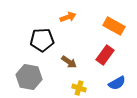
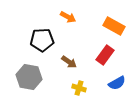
orange arrow: rotated 49 degrees clockwise
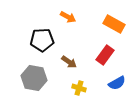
orange rectangle: moved 2 px up
gray hexagon: moved 5 px right, 1 px down
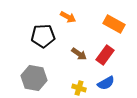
black pentagon: moved 1 px right, 4 px up
brown arrow: moved 10 px right, 8 px up
blue semicircle: moved 11 px left
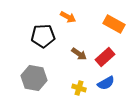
red rectangle: moved 2 px down; rotated 12 degrees clockwise
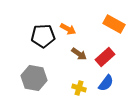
orange arrow: moved 12 px down
blue semicircle: rotated 24 degrees counterclockwise
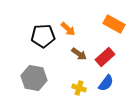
orange arrow: rotated 14 degrees clockwise
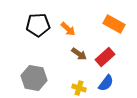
black pentagon: moved 5 px left, 11 px up
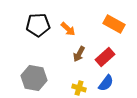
brown arrow: rotated 84 degrees clockwise
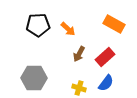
gray hexagon: rotated 10 degrees counterclockwise
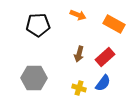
orange arrow: moved 10 px right, 14 px up; rotated 21 degrees counterclockwise
brown arrow: rotated 14 degrees counterclockwise
blue semicircle: moved 3 px left
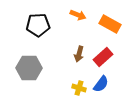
orange rectangle: moved 4 px left
red rectangle: moved 2 px left
gray hexagon: moved 5 px left, 10 px up
blue semicircle: moved 2 px left, 1 px down
